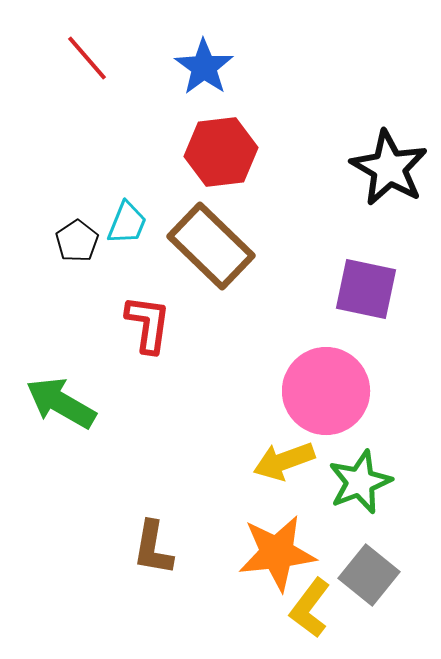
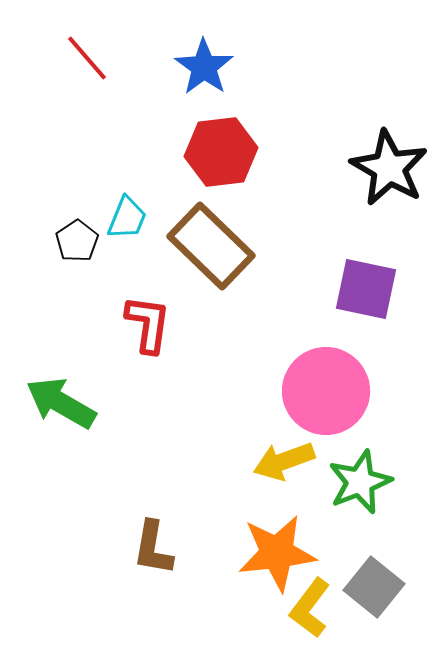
cyan trapezoid: moved 5 px up
gray square: moved 5 px right, 12 px down
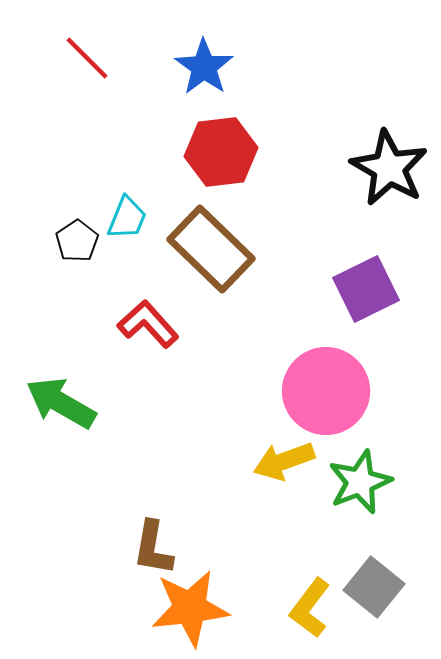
red line: rotated 4 degrees counterclockwise
brown rectangle: moved 3 px down
purple square: rotated 38 degrees counterclockwise
red L-shape: rotated 50 degrees counterclockwise
orange star: moved 87 px left, 55 px down
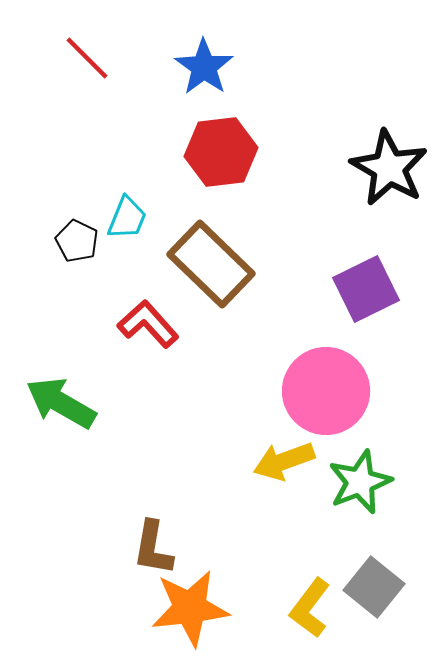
black pentagon: rotated 12 degrees counterclockwise
brown rectangle: moved 15 px down
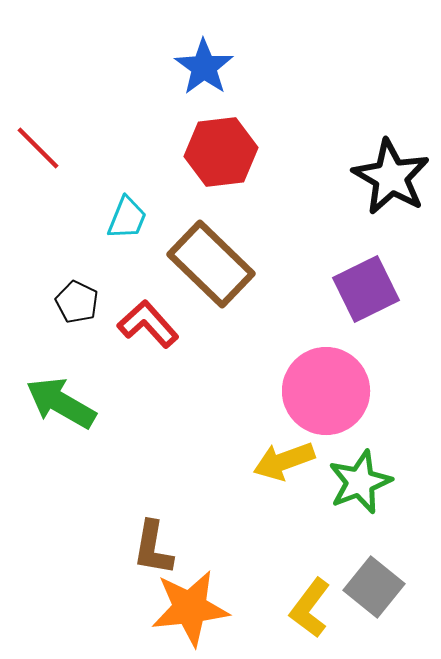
red line: moved 49 px left, 90 px down
black star: moved 2 px right, 9 px down
black pentagon: moved 61 px down
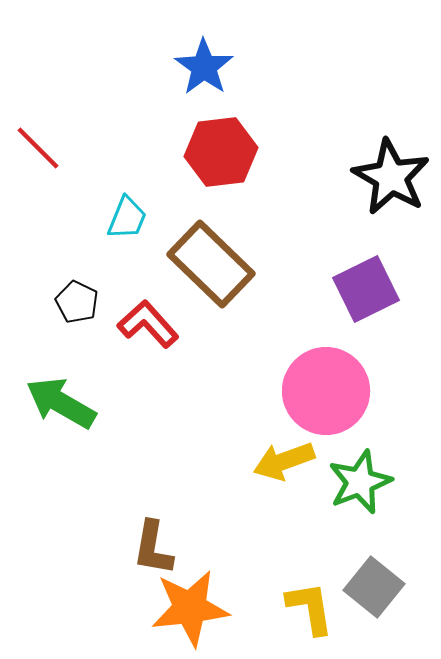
yellow L-shape: rotated 134 degrees clockwise
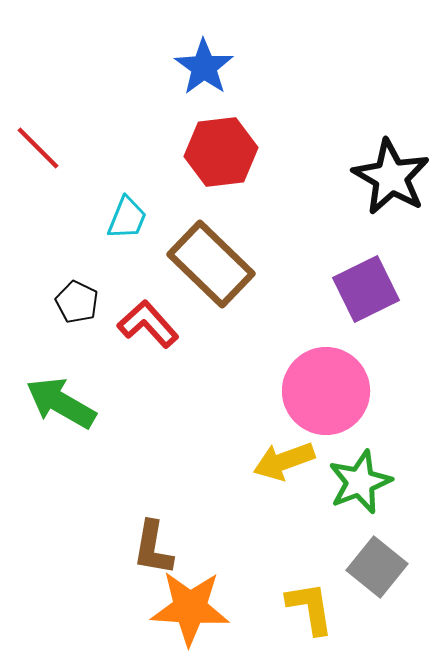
gray square: moved 3 px right, 20 px up
orange star: rotated 10 degrees clockwise
